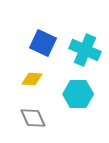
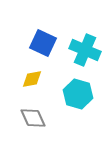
yellow diamond: rotated 15 degrees counterclockwise
cyan hexagon: rotated 16 degrees clockwise
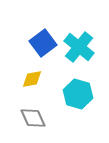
blue square: rotated 28 degrees clockwise
cyan cross: moved 6 px left, 3 px up; rotated 16 degrees clockwise
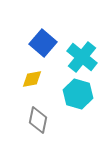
blue square: rotated 12 degrees counterclockwise
cyan cross: moved 3 px right, 10 px down
gray diamond: moved 5 px right, 2 px down; rotated 36 degrees clockwise
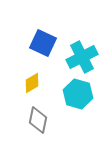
blue square: rotated 16 degrees counterclockwise
cyan cross: rotated 24 degrees clockwise
yellow diamond: moved 4 px down; rotated 20 degrees counterclockwise
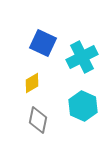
cyan hexagon: moved 5 px right, 12 px down; rotated 8 degrees clockwise
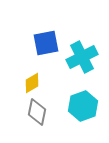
blue square: moved 3 px right; rotated 36 degrees counterclockwise
cyan hexagon: rotated 16 degrees clockwise
gray diamond: moved 1 px left, 8 px up
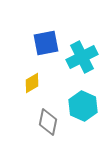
cyan hexagon: rotated 16 degrees counterclockwise
gray diamond: moved 11 px right, 10 px down
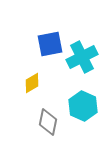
blue square: moved 4 px right, 1 px down
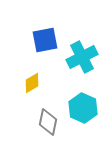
blue square: moved 5 px left, 4 px up
cyan hexagon: moved 2 px down
